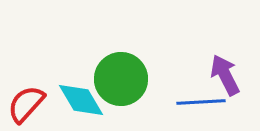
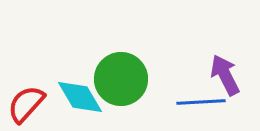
cyan diamond: moved 1 px left, 3 px up
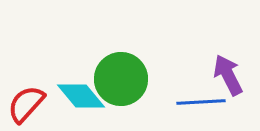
purple arrow: moved 3 px right
cyan diamond: moved 1 px right, 1 px up; rotated 9 degrees counterclockwise
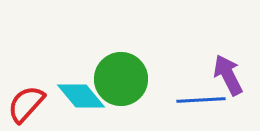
blue line: moved 2 px up
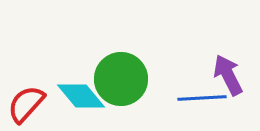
blue line: moved 1 px right, 2 px up
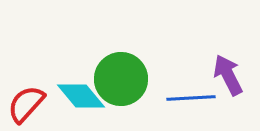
blue line: moved 11 px left
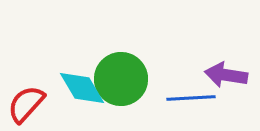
purple arrow: moved 2 px left; rotated 54 degrees counterclockwise
cyan diamond: moved 1 px right, 8 px up; rotated 9 degrees clockwise
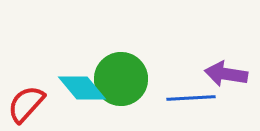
purple arrow: moved 1 px up
cyan diamond: rotated 9 degrees counterclockwise
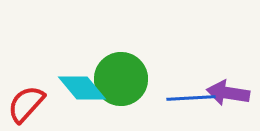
purple arrow: moved 2 px right, 19 px down
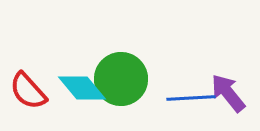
purple arrow: rotated 42 degrees clockwise
red semicircle: moved 2 px right, 13 px up; rotated 84 degrees counterclockwise
